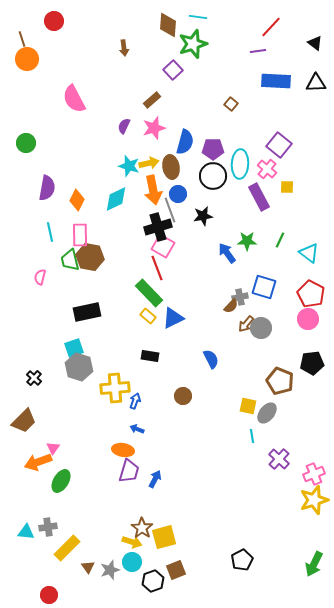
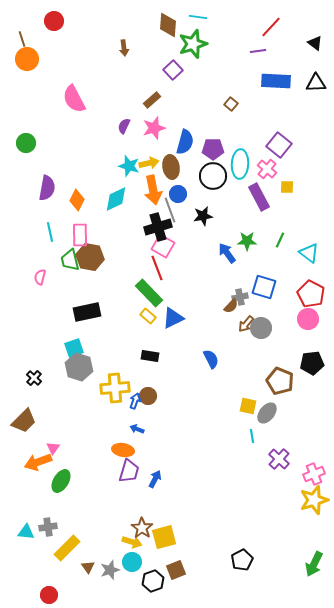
brown circle at (183, 396): moved 35 px left
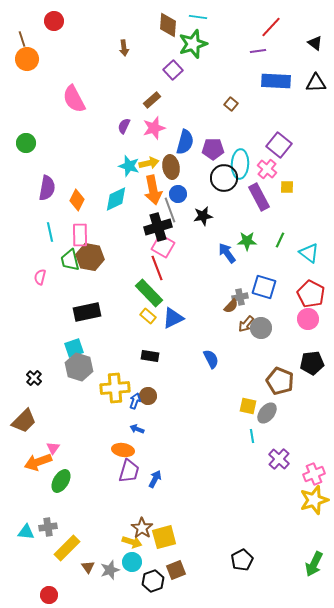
black circle at (213, 176): moved 11 px right, 2 px down
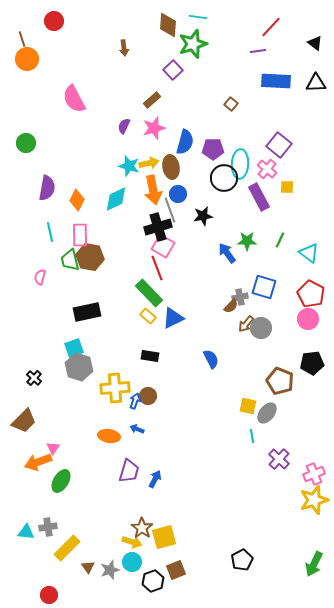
orange ellipse at (123, 450): moved 14 px left, 14 px up
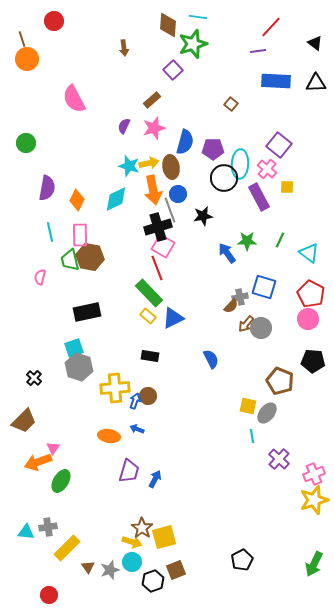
black pentagon at (312, 363): moved 1 px right, 2 px up; rotated 10 degrees clockwise
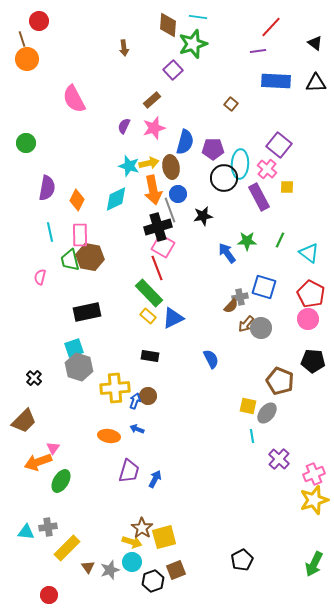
red circle at (54, 21): moved 15 px left
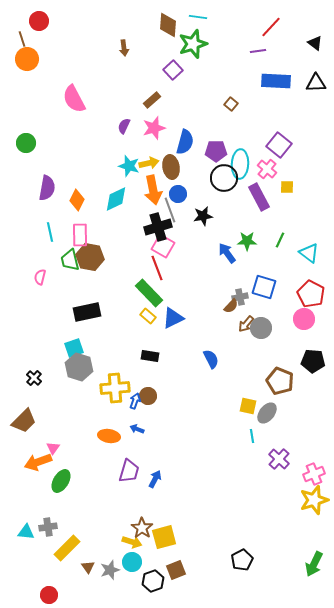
purple pentagon at (213, 149): moved 3 px right, 2 px down
pink circle at (308, 319): moved 4 px left
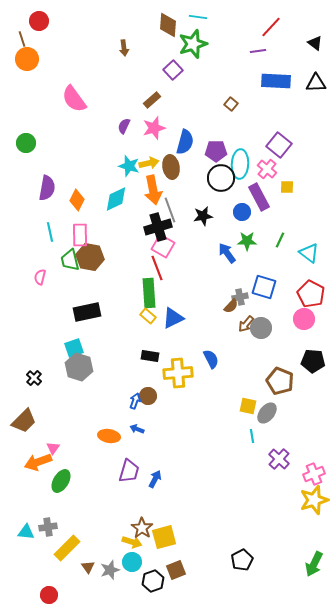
pink semicircle at (74, 99): rotated 8 degrees counterclockwise
black circle at (224, 178): moved 3 px left
blue circle at (178, 194): moved 64 px right, 18 px down
green rectangle at (149, 293): rotated 40 degrees clockwise
yellow cross at (115, 388): moved 63 px right, 15 px up
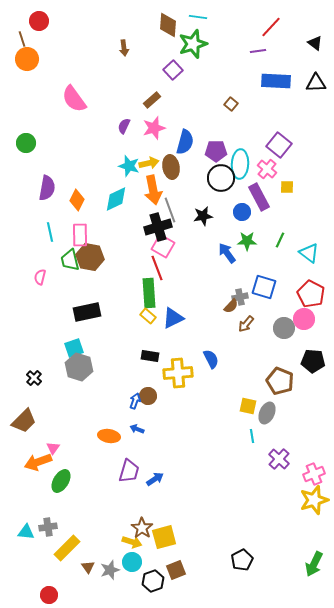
gray circle at (261, 328): moved 23 px right
gray ellipse at (267, 413): rotated 15 degrees counterclockwise
blue arrow at (155, 479): rotated 30 degrees clockwise
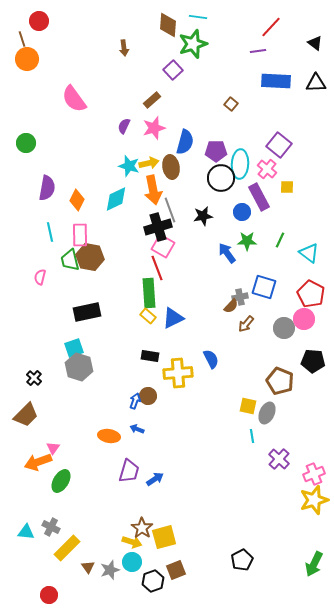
brown trapezoid at (24, 421): moved 2 px right, 6 px up
gray cross at (48, 527): moved 3 px right; rotated 36 degrees clockwise
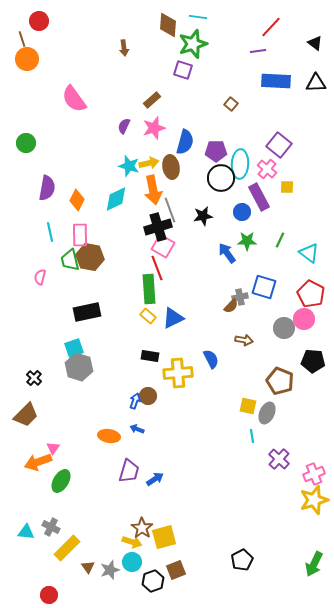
purple square at (173, 70): moved 10 px right; rotated 30 degrees counterclockwise
green rectangle at (149, 293): moved 4 px up
brown arrow at (246, 324): moved 2 px left, 16 px down; rotated 120 degrees counterclockwise
